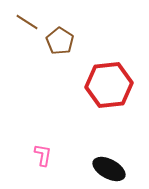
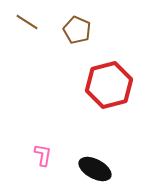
brown pentagon: moved 17 px right, 11 px up; rotated 8 degrees counterclockwise
red hexagon: rotated 9 degrees counterclockwise
black ellipse: moved 14 px left
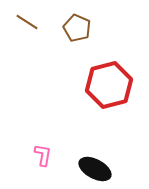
brown pentagon: moved 2 px up
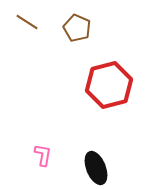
black ellipse: moved 1 px right, 1 px up; rotated 40 degrees clockwise
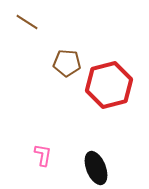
brown pentagon: moved 10 px left, 35 px down; rotated 20 degrees counterclockwise
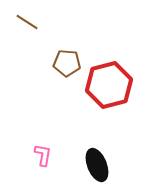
black ellipse: moved 1 px right, 3 px up
